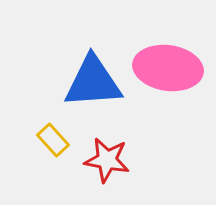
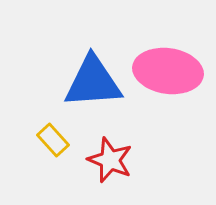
pink ellipse: moved 3 px down
red star: moved 3 px right; rotated 12 degrees clockwise
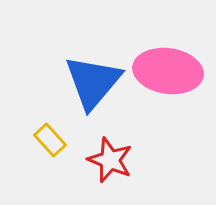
blue triangle: rotated 46 degrees counterclockwise
yellow rectangle: moved 3 px left
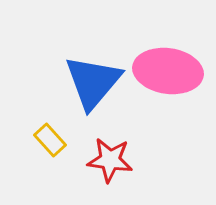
red star: rotated 15 degrees counterclockwise
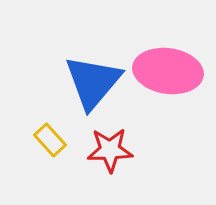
red star: moved 10 px up; rotated 9 degrees counterclockwise
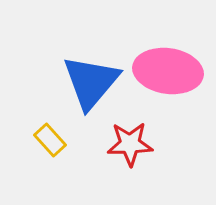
blue triangle: moved 2 px left
red star: moved 20 px right, 6 px up
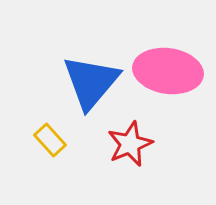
red star: rotated 21 degrees counterclockwise
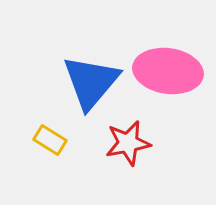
yellow rectangle: rotated 16 degrees counterclockwise
red star: moved 2 px left, 1 px up; rotated 12 degrees clockwise
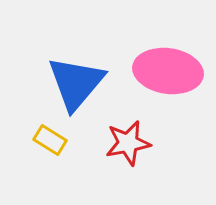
blue triangle: moved 15 px left, 1 px down
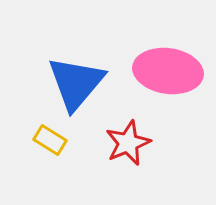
red star: rotated 12 degrees counterclockwise
